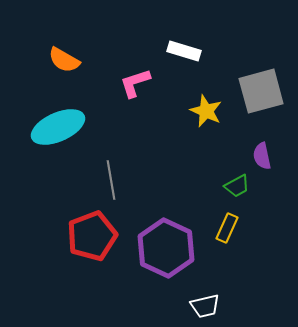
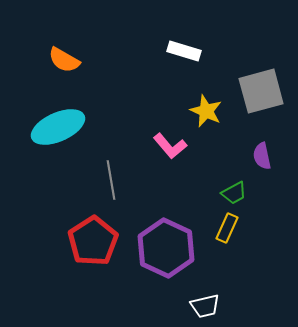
pink L-shape: moved 35 px right, 63 px down; rotated 112 degrees counterclockwise
green trapezoid: moved 3 px left, 7 px down
red pentagon: moved 1 px right, 5 px down; rotated 12 degrees counterclockwise
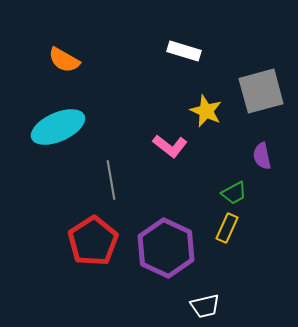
pink L-shape: rotated 12 degrees counterclockwise
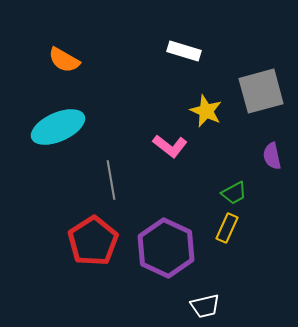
purple semicircle: moved 10 px right
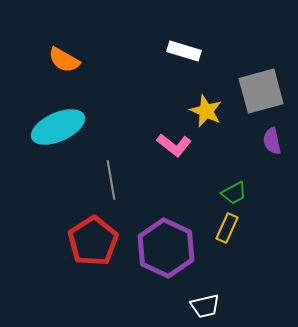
pink L-shape: moved 4 px right, 1 px up
purple semicircle: moved 15 px up
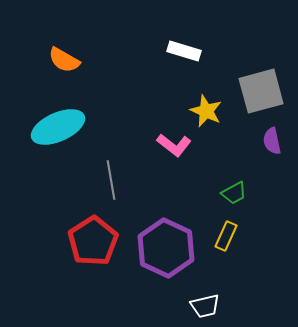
yellow rectangle: moved 1 px left, 8 px down
